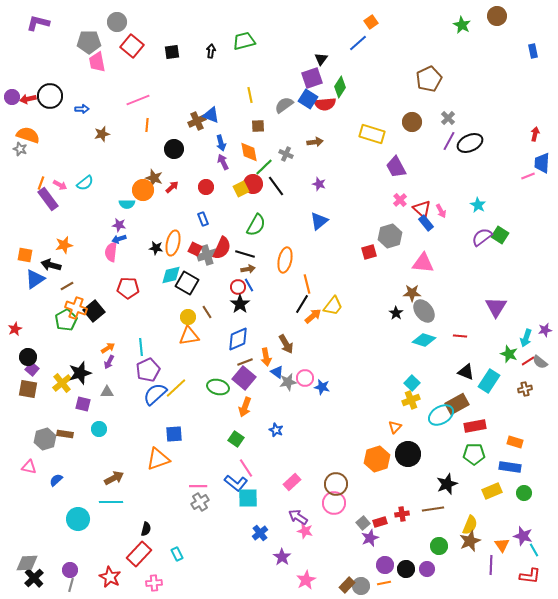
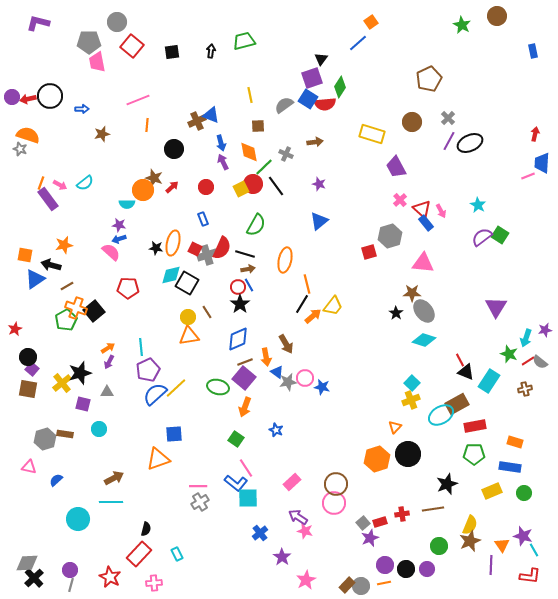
pink semicircle at (111, 252): rotated 126 degrees clockwise
red line at (460, 336): moved 24 px down; rotated 56 degrees clockwise
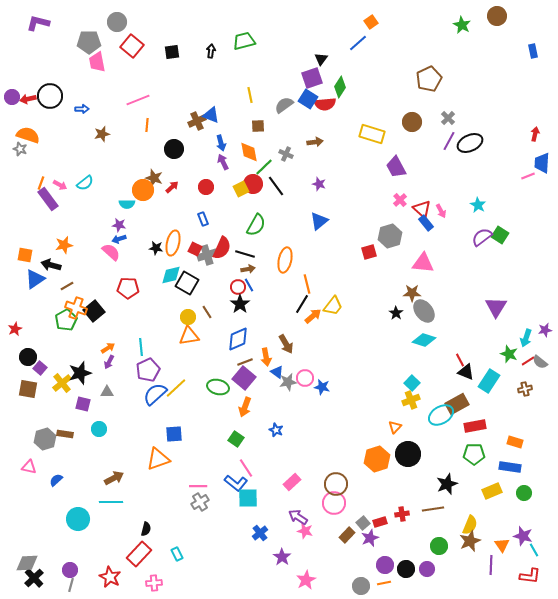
purple square at (32, 369): moved 8 px right, 1 px up
brown rectangle at (347, 585): moved 50 px up
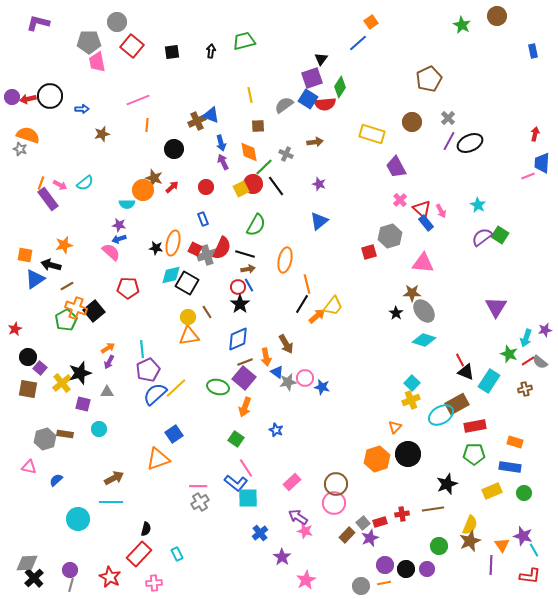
orange arrow at (313, 316): moved 4 px right
cyan line at (141, 347): moved 1 px right, 2 px down
blue square at (174, 434): rotated 30 degrees counterclockwise
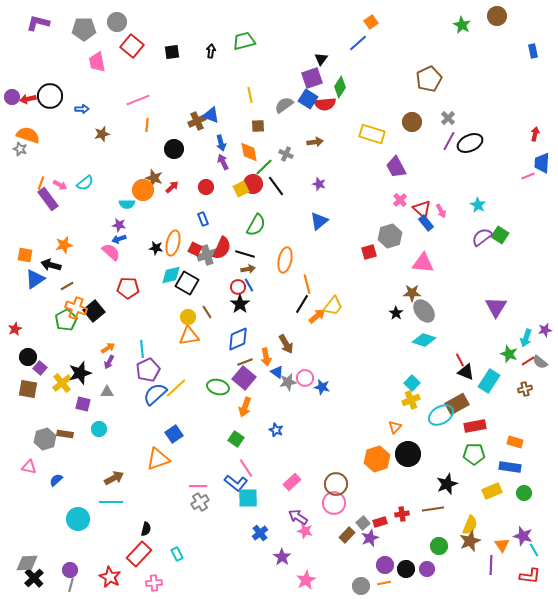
gray pentagon at (89, 42): moved 5 px left, 13 px up
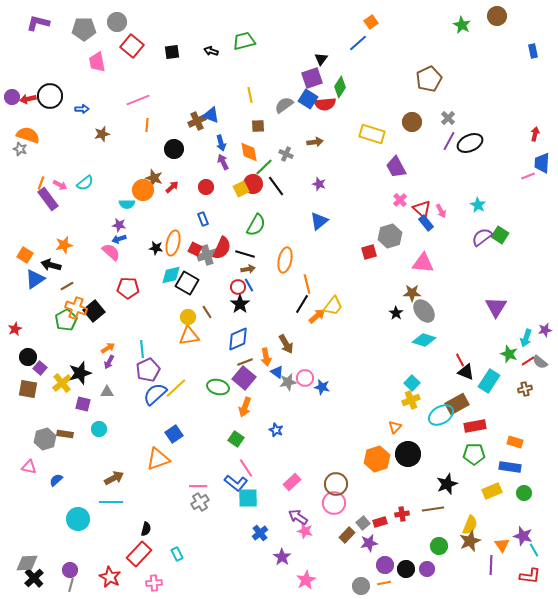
black arrow at (211, 51): rotated 80 degrees counterclockwise
orange square at (25, 255): rotated 21 degrees clockwise
purple star at (370, 538): moved 1 px left, 5 px down; rotated 12 degrees clockwise
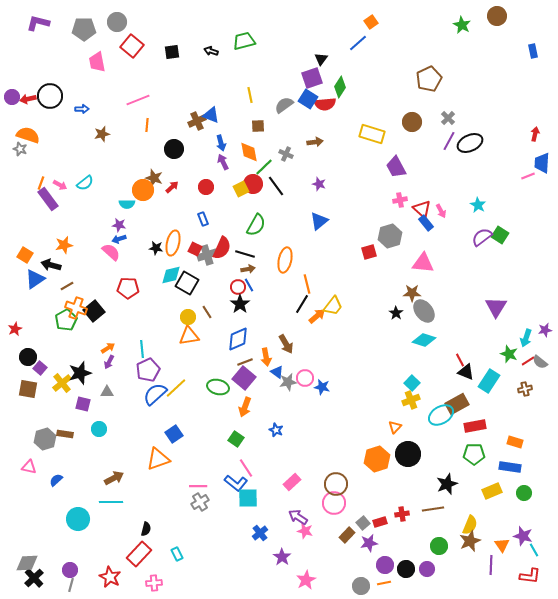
pink cross at (400, 200): rotated 32 degrees clockwise
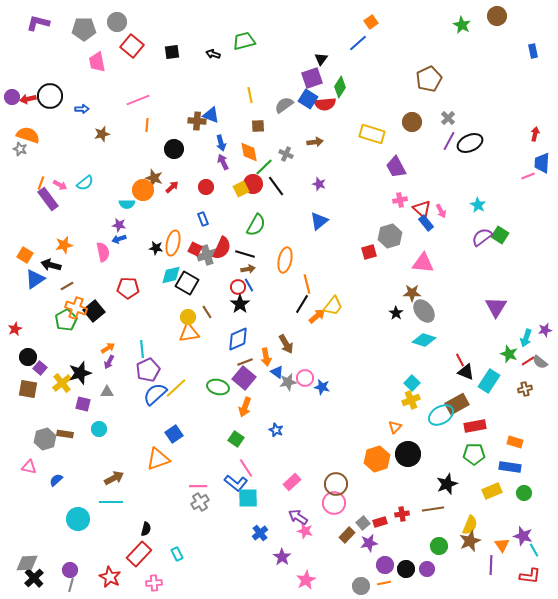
black arrow at (211, 51): moved 2 px right, 3 px down
brown cross at (197, 121): rotated 30 degrees clockwise
pink semicircle at (111, 252): moved 8 px left; rotated 36 degrees clockwise
orange triangle at (189, 336): moved 3 px up
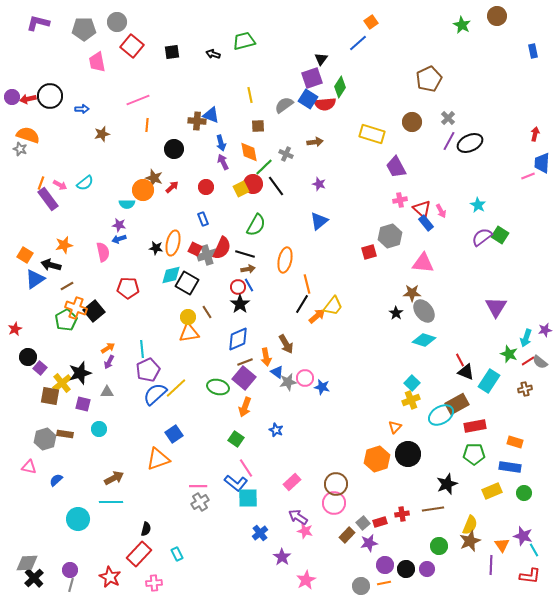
brown square at (28, 389): moved 22 px right, 7 px down
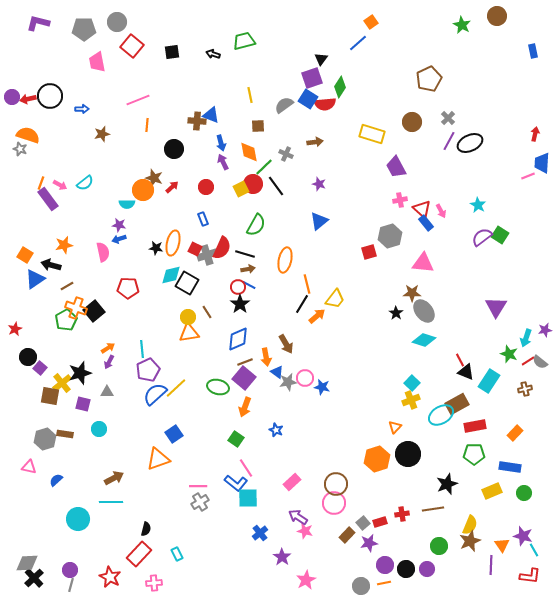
blue line at (249, 285): rotated 32 degrees counterclockwise
yellow trapezoid at (333, 306): moved 2 px right, 7 px up
orange rectangle at (515, 442): moved 9 px up; rotated 63 degrees counterclockwise
